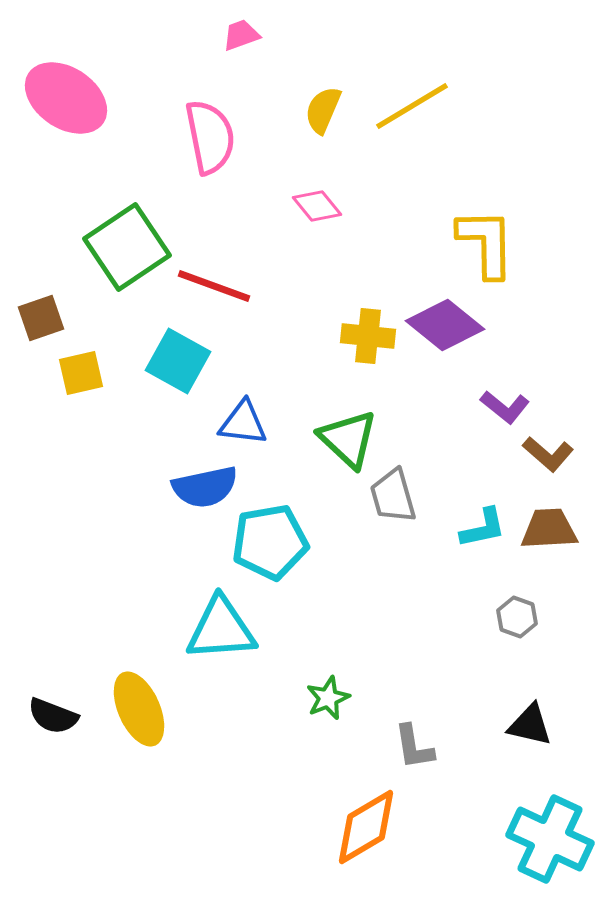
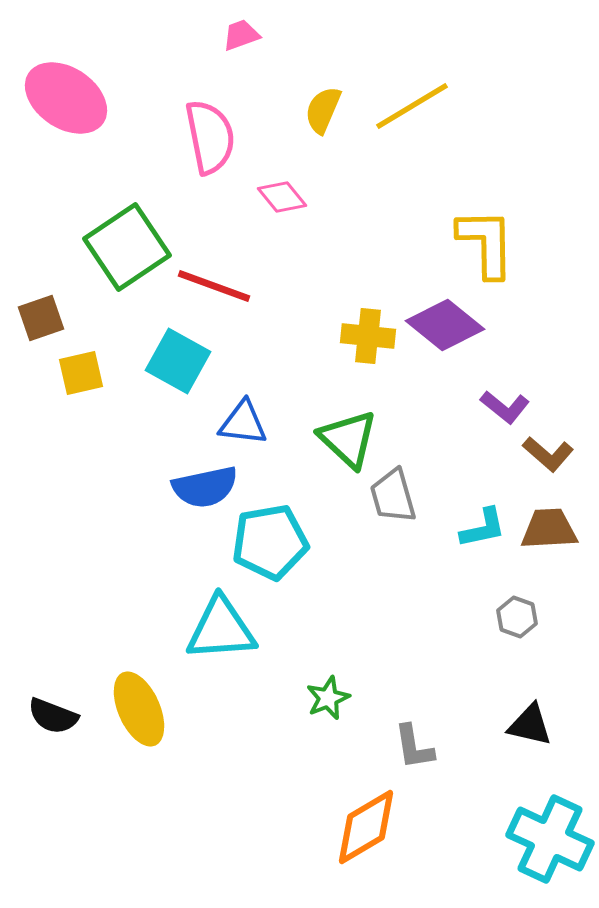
pink diamond: moved 35 px left, 9 px up
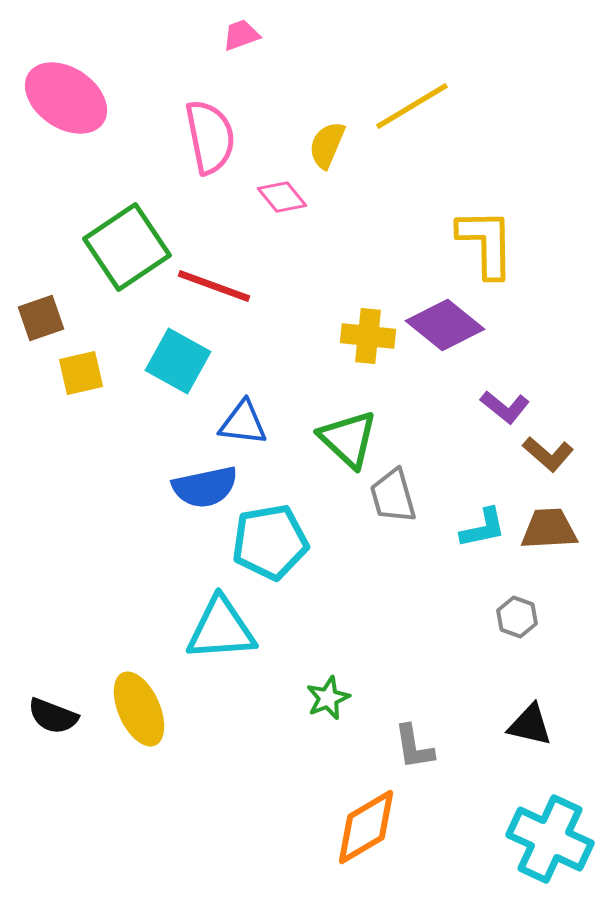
yellow semicircle: moved 4 px right, 35 px down
